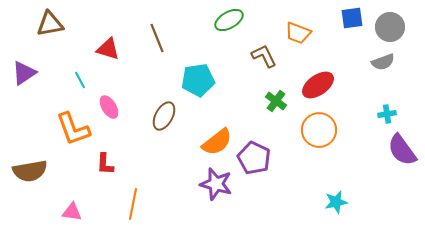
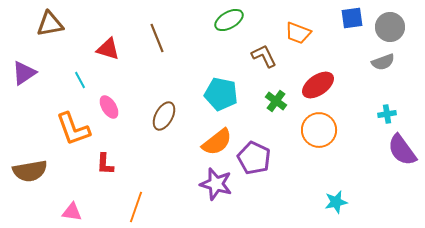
cyan pentagon: moved 23 px right, 14 px down; rotated 20 degrees clockwise
orange line: moved 3 px right, 3 px down; rotated 8 degrees clockwise
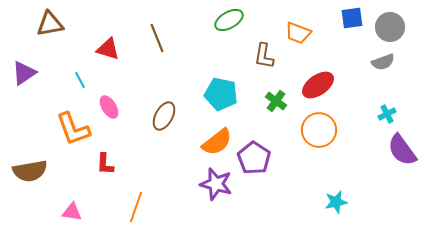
brown L-shape: rotated 144 degrees counterclockwise
cyan cross: rotated 18 degrees counterclockwise
purple pentagon: rotated 8 degrees clockwise
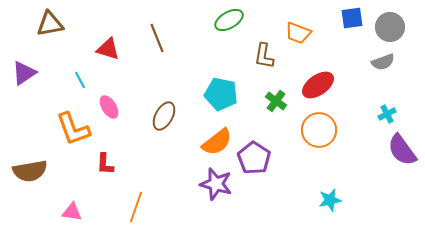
cyan star: moved 6 px left, 2 px up
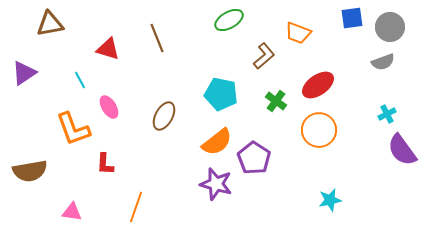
brown L-shape: rotated 140 degrees counterclockwise
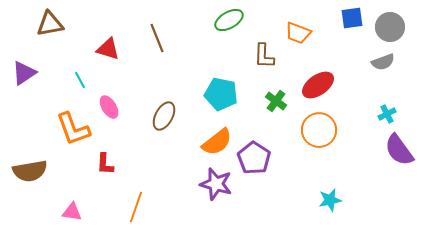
brown L-shape: rotated 132 degrees clockwise
purple semicircle: moved 3 px left
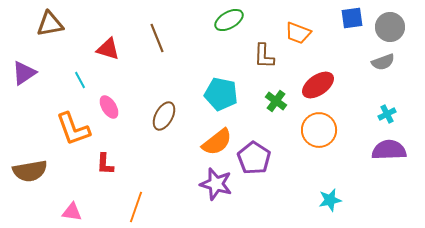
purple semicircle: moved 10 px left; rotated 124 degrees clockwise
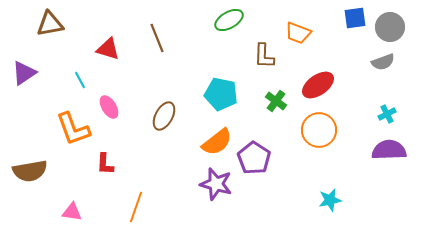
blue square: moved 3 px right
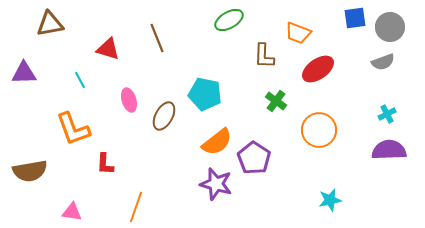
purple triangle: rotated 32 degrees clockwise
red ellipse: moved 16 px up
cyan pentagon: moved 16 px left
pink ellipse: moved 20 px right, 7 px up; rotated 15 degrees clockwise
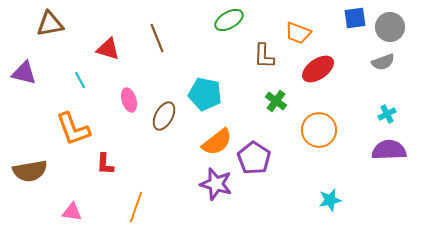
purple triangle: rotated 16 degrees clockwise
